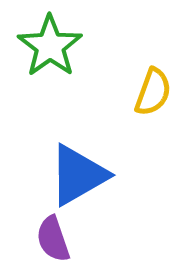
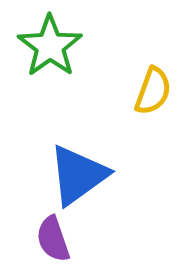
yellow semicircle: moved 1 px up
blue triangle: rotated 6 degrees counterclockwise
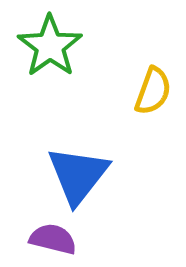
blue triangle: rotated 16 degrees counterclockwise
purple semicircle: rotated 123 degrees clockwise
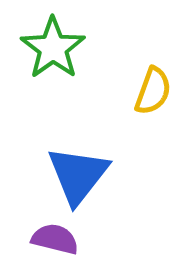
green star: moved 3 px right, 2 px down
purple semicircle: moved 2 px right
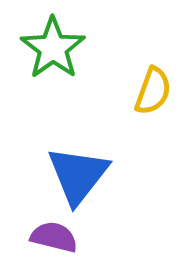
purple semicircle: moved 1 px left, 2 px up
